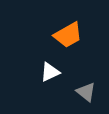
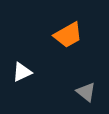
white triangle: moved 28 px left
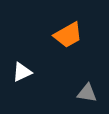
gray triangle: moved 1 px right, 1 px down; rotated 30 degrees counterclockwise
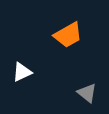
gray triangle: rotated 30 degrees clockwise
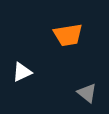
orange trapezoid: rotated 20 degrees clockwise
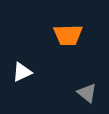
orange trapezoid: rotated 8 degrees clockwise
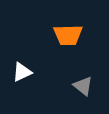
gray triangle: moved 4 px left, 7 px up
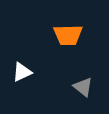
gray triangle: moved 1 px down
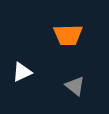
gray triangle: moved 8 px left, 1 px up
